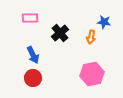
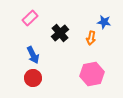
pink rectangle: rotated 42 degrees counterclockwise
orange arrow: moved 1 px down
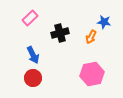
black cross: rotated 24 degrees clockwise
orange arrow: moved 1 px up; rotated 16 degrees clockwise
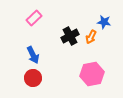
pink rectangle: moved 4 px right
black cross: moved 10 px right, 3 px down; rotated 12 degrees counterclockwise
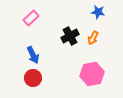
pink rectangle: moved 3 px left
blue star: moved 6 px left, 10 px up
orange arrow: moved 2 px right, 1 px down
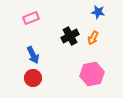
pink rectangle: rotated 21 degrees clockwise
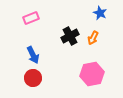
blue star: moved 2 px right, 1 px down; rotated 16 degrees clockwise
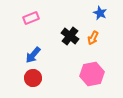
black cross: rotated 24 degrees counterclockwise
blue arrow: rotated 66 degrees clockwise
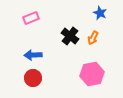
blue arrow: rotated 48 degrees clockwise
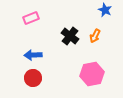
blue star: moved 5 px right, 3 px up
orange arrow: moved 2 px right, 2 px up
